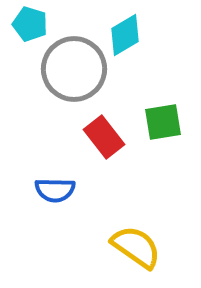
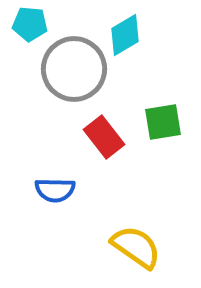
cyan pentagon: rotated 12 degrees counterclockwise
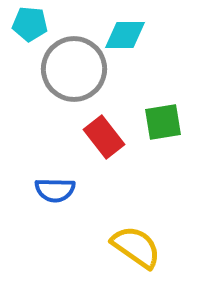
cyan diamond: rotated 30 degrees clockwise
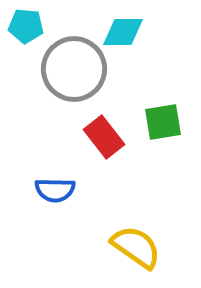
cyan pentagon: moved 4 px left, 2 px down
cyan diamond: moved 2 px left, 3 px up
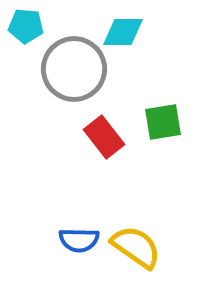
blue semicircle: moved 24 px right, 50 px down
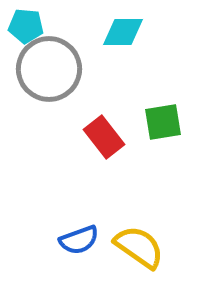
gray circle: moved 25 px left
blue semicircle: rotated 21 degrees counterclockwise
yellow semicircle: moved 3 px right
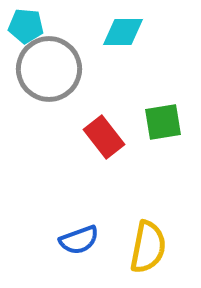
yellow semicircle: moved 9 px right; rotated 66 degrees clockwise
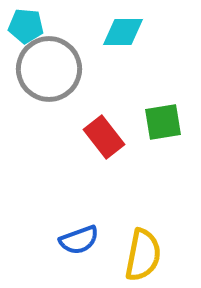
yellow semicircle: moved 5 px left, 8 px down
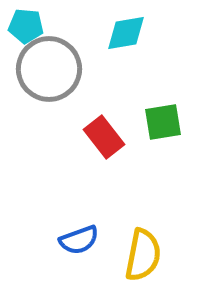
cyan diamond: moved 3 px right, 1 px down; rotated 9 degrees counterclockwise
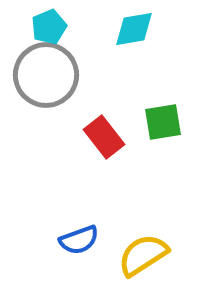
cyan pentagon: moved 23 px right, 1 px down; rotated 28 degrees counterclockwise
cyan diamond: moved 8 px right, 4 px up
gray circle: moved 3 px left, 6 px down
yellow semicircle: rotated 134 degrees counterclockwise
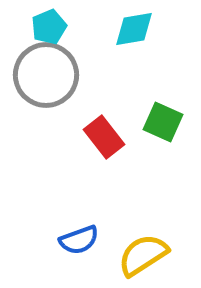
green square: rotated 33 degrees clockwise
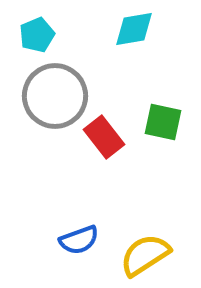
cyan pentagon: moved 12 px left, 8 px down
gray circle: moved 9 px right, 21 px down
green square: rotated 12 degrees counterclockwise
yellow semicircle: moved 2 px right
